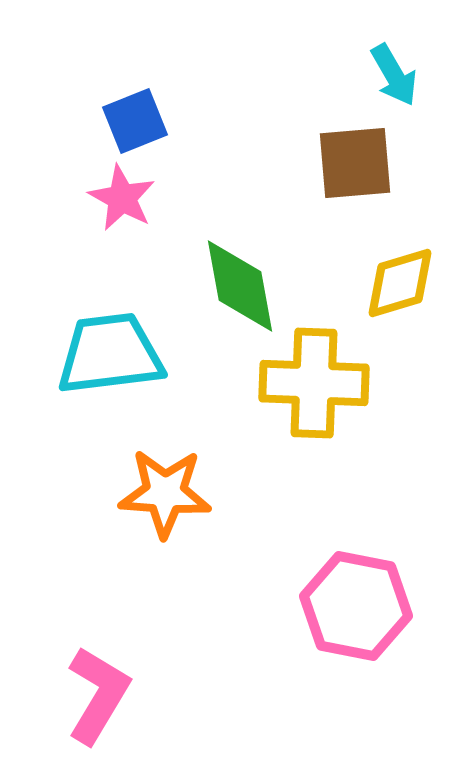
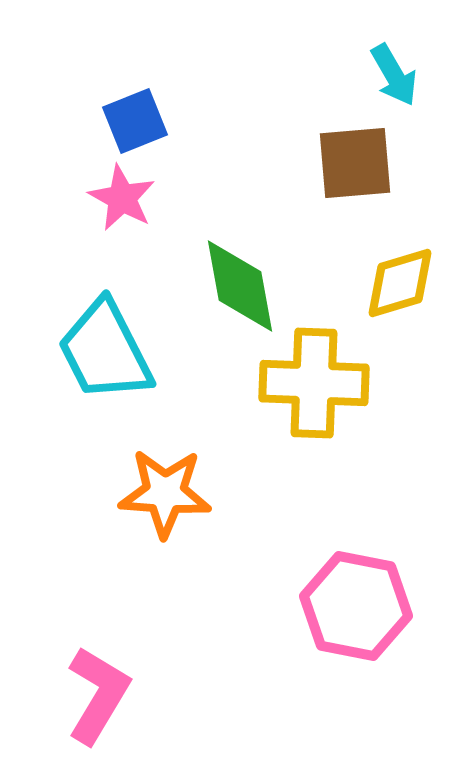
cyan trapezoid: moved 5 px left, 3 px up; rotated 110 degrees counterclockwise
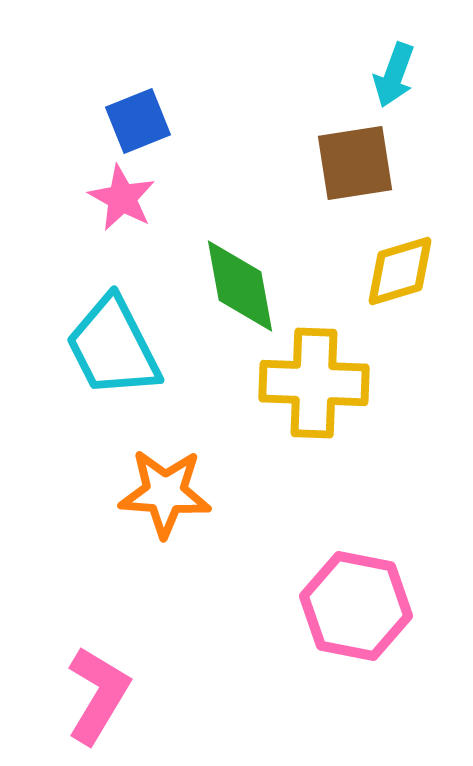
cyan arrow: rotated 50 degrees clockwise
blue square: moved 3 px right
brown square: rotated 4 degrees counterclockwise
yellow diamond: moved 12 px up
cyan trapezoid: moved 8 px right, 4 px up
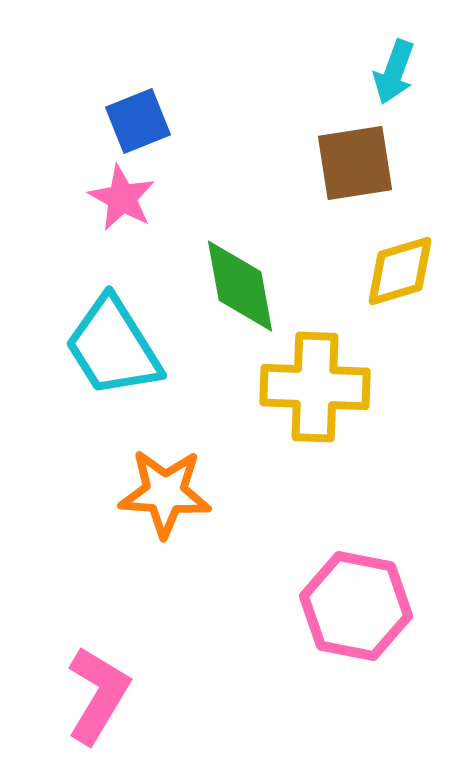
cyan arrow: moved 3 px up
cyan trapezoid: rotated 5 degrees counterclockwise
yellow cross: moved 1 px right, 4 px down
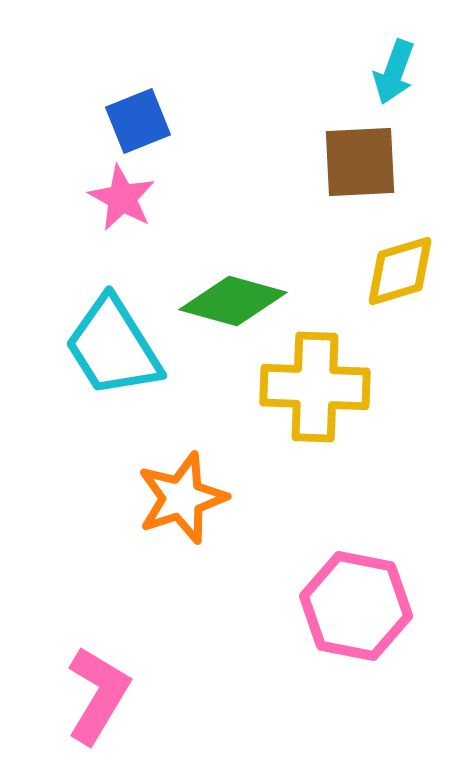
brown square: moved 5 px right, 1 px up; rotated 6 degrees clockwise
green diamond: moved 7 px left, 15 px down; rotated 64 degrees counterclockwise
orange star: moved 17 px right, 5 px down; rotated 22 degrees counterclockwise
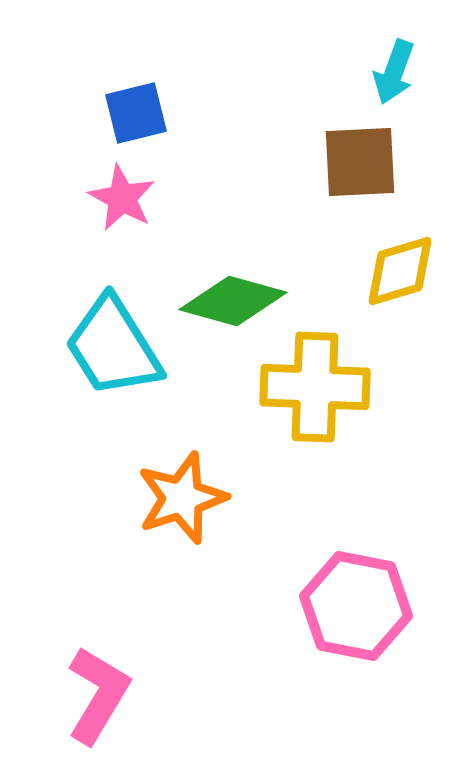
blue square: moved 2 px left, 8 px up; rotated 8 degrees clockwise
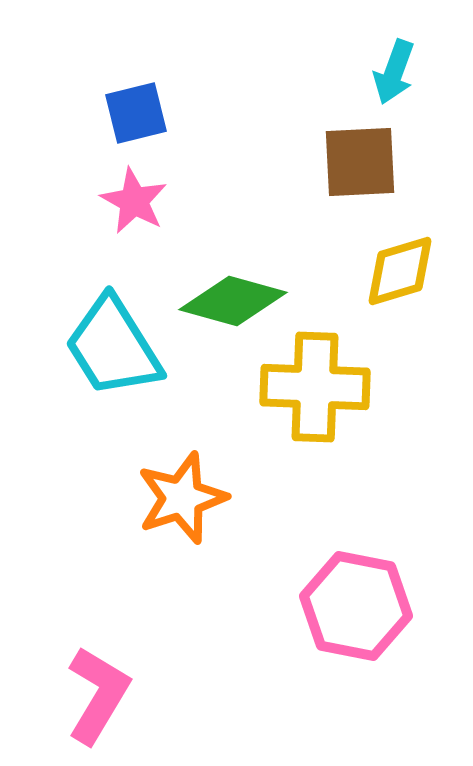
pink star: moved 12 px right, 3 px down
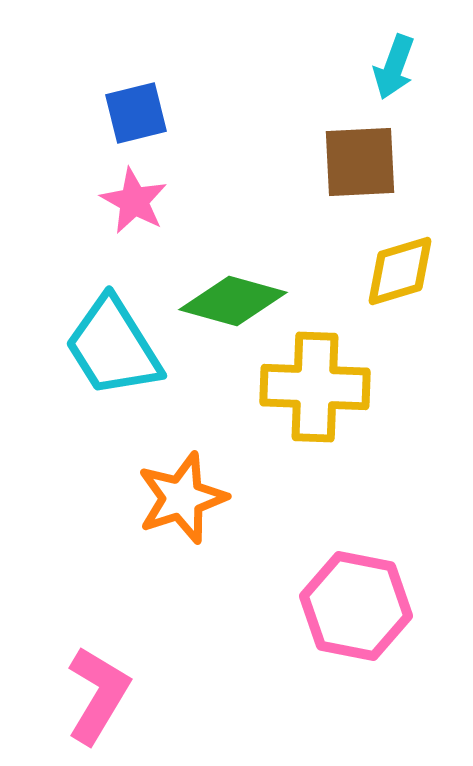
cyan arrow: moved 5 px up
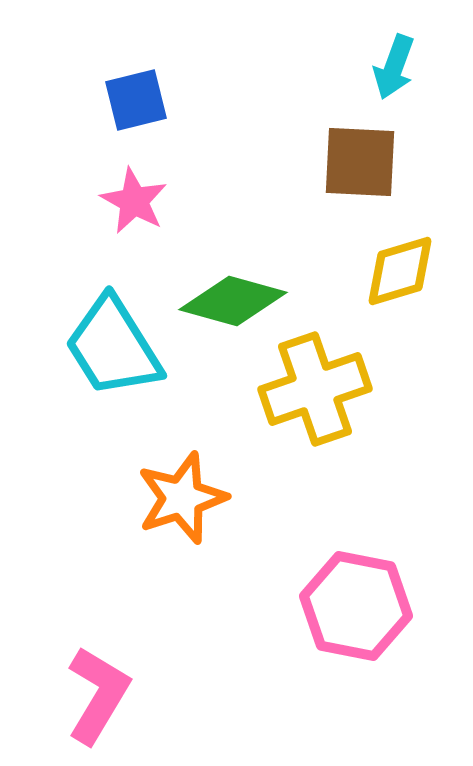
blue square: moved 13 px up
brown square: rotated 6 degrees clockwise
yellow cross: moved 2 px down; rotated 21 degrees counterclockwise
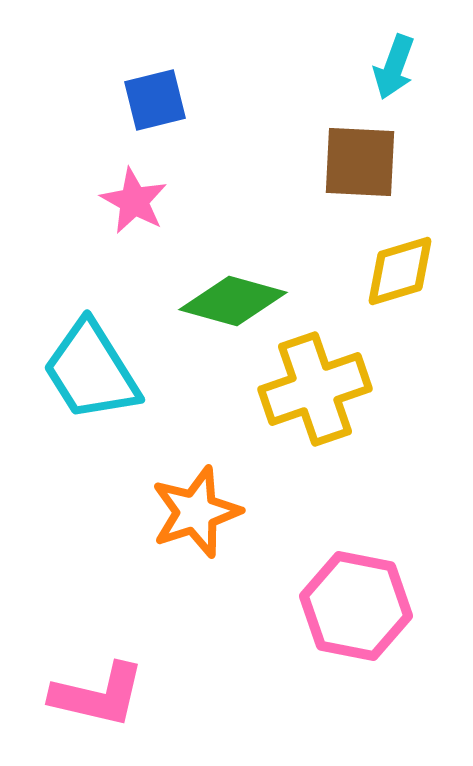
blue square: moved 19 px right
cyan trapezoid: moved 22 px left, 24 px down
orange star: moved 14 px right, 14 px down
pink L-shape: rotated 72 degrees clockwise
